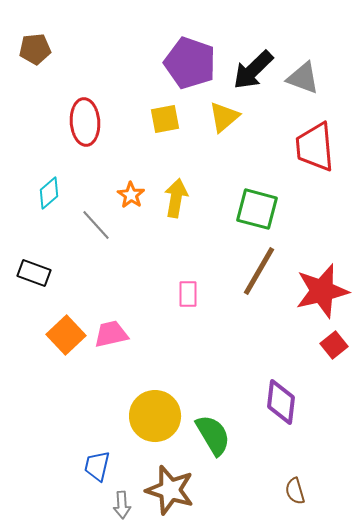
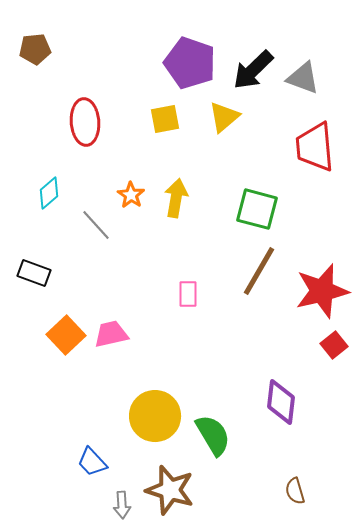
blue trapezoid: moved 5 px left, 4 px up; rotated 56 degrees counterclockwise
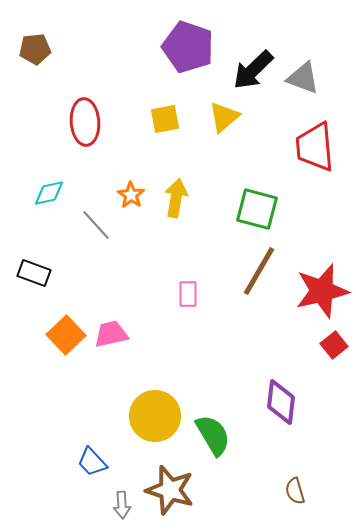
purple pentagon: moved 2 px left, 16 px up
cyan diamond: rotated 28 degrees clockwise
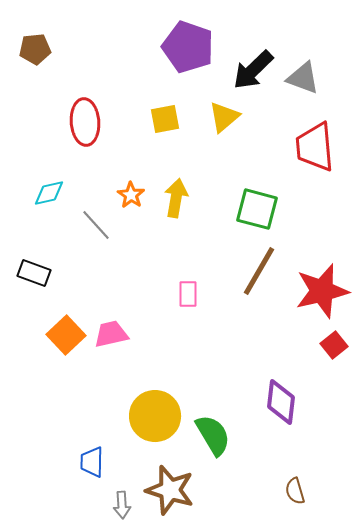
blue trapezoid: rotated 44 degrees clockwise
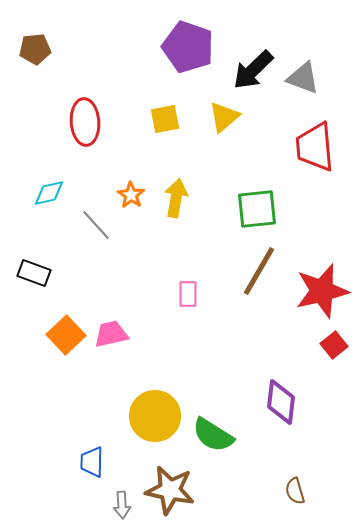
green square: rotated 21 degrees counterclockwise
green semicircle: rotated 153 degrees clockwise
brown star: rotated 6 degrees counterclockwise
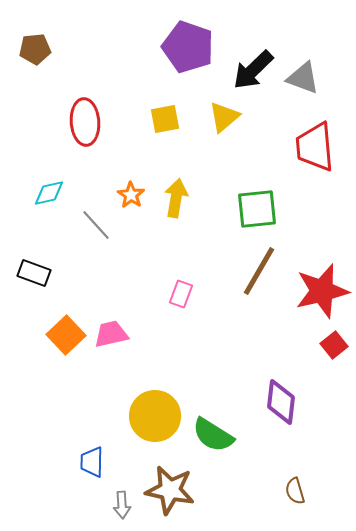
pink rectangle: moved 7 px left; rotated 20 degrees clockwise
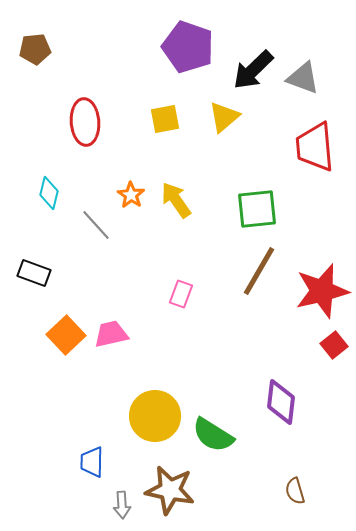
cyan diamond: rotated 64 degrees counterclockwise
yellow arrow: moved 2 px down; rotated 45 degrees counterclockwise
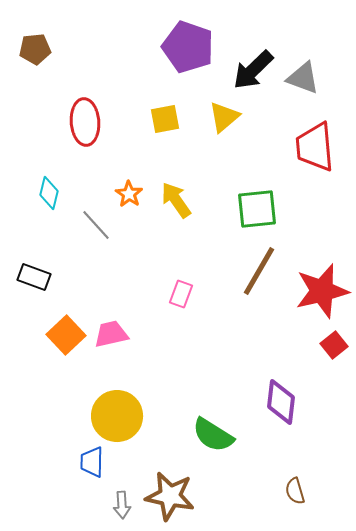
orange star: moved 2 px left, 1 px up
black rectangle: moved 4 px down
yellow circle: moved 38 px left
brown star: moved 6 px down
